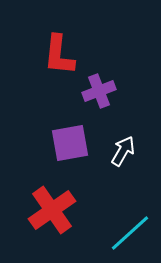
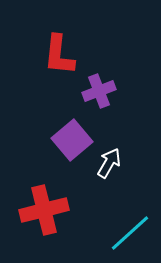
purple square: moved 2 px right, 3 px up; rotated 30 degrees counterclockwise
white arrow: moved 14 px left, 12 px down
red cross: moved 8 px left; rotated 21 degrees clockwise
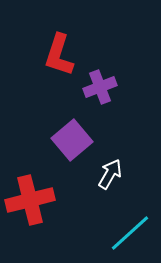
red L-shape: rotated 12 degrees clockwise
purple cross: moved 1 px right, 4 px up
white arrow: moved 1 px right, 11 px down
red cross: moved 14 px left, 10 px up
